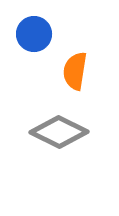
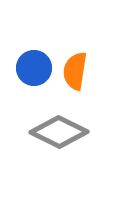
blue circle: moved 34 px down
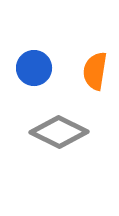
orange semicircle: moved 20 px right
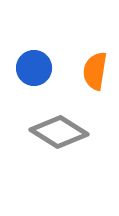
gray diamond: rotated 6 degrees clockwise
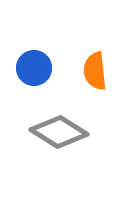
orange semicircle: rotated 15 degrees counterclockwise
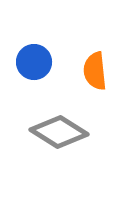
blue circle: moved 6 px up
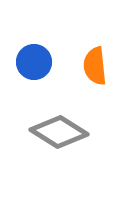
orange semicircle: moved 5 px up
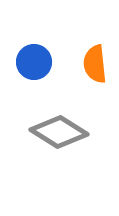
orange semicircle: moved 2 px up
